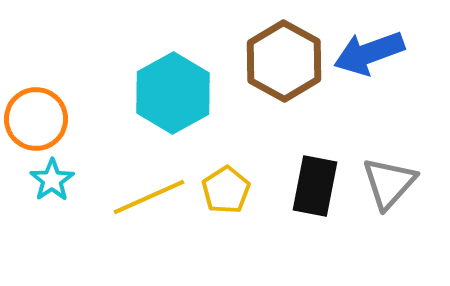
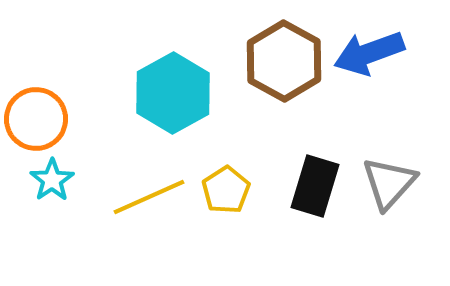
black rectangle: rotated 6 degrees clockwise
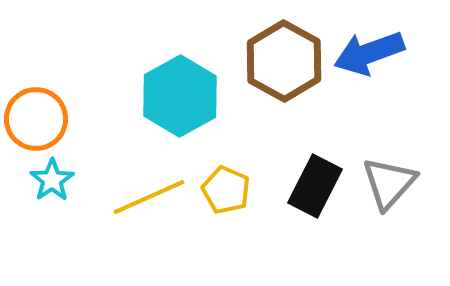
cyan hexagon: moved 7 px right, 3 px down
black rectangle: rotated 10 degrees clockwise
yellow pentagon: rotated 15 degrees counterclockwise
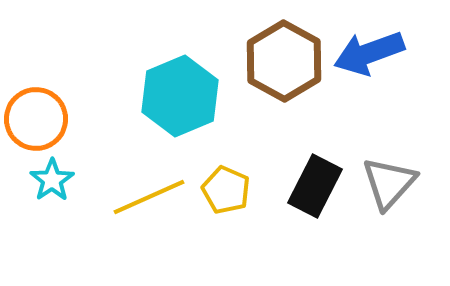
cyan hexagon: rotated 6 degrees clockwise
